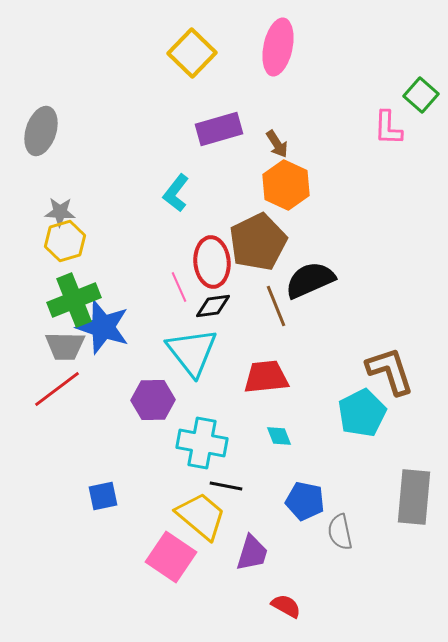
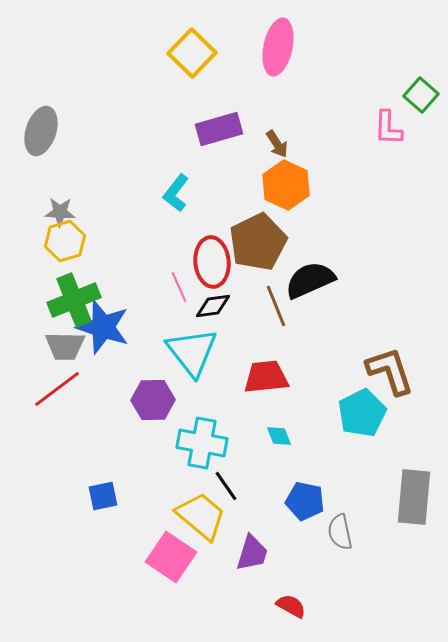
black line: rotated 44 degrees clockwise
red semicircle: moved 5 px right
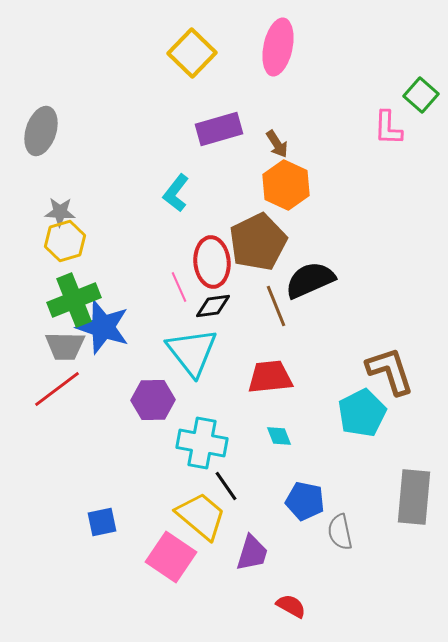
red trapezoid: moved 4 px right
blue square: moved 1 px left, 26 px down
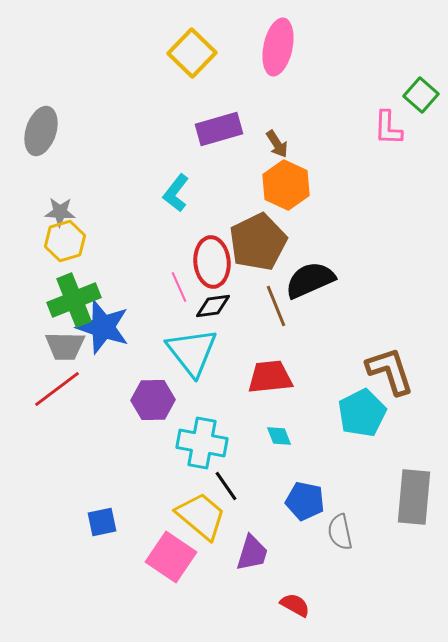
red semicircle: moved 4 px right, 1 px up
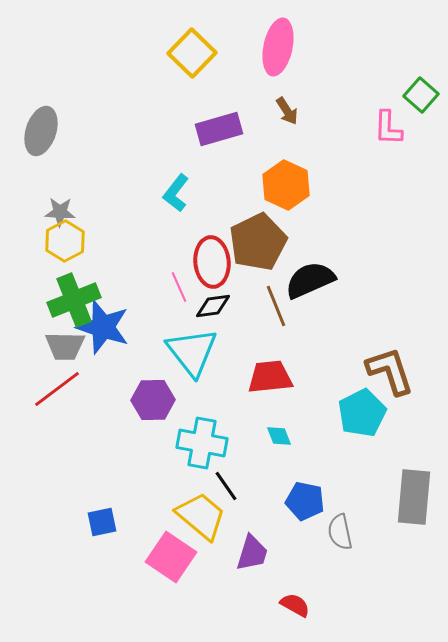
brown arrow: moved 10 px right, 33 px up
yellow hexagon: rotated 12 degrees counterclockwise
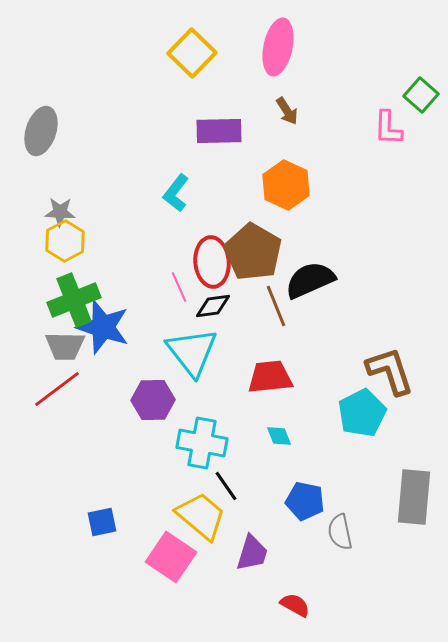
purple rectangle: moved 2 px down; rotated 15 degrees clockwise
brown pentagon: moved 5 px left, 10 px down; rotated 16 degrees counterclockwise
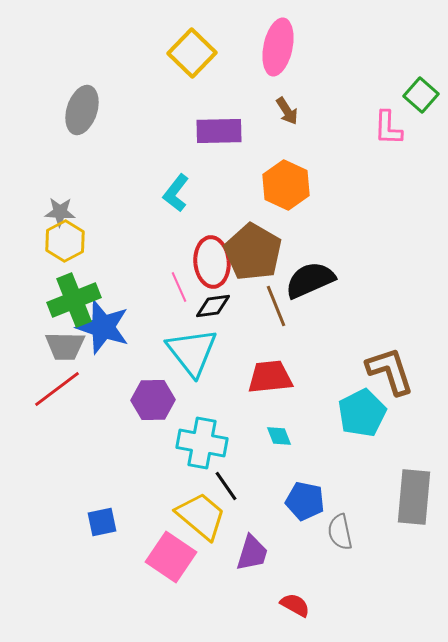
gray ellipse: moved 41 px right, 21 px up
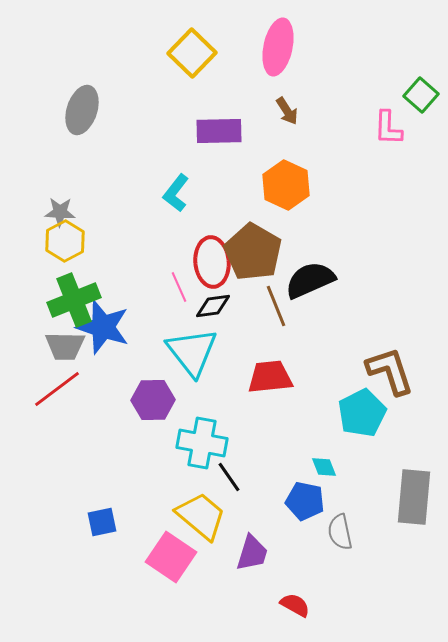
cyan diamond: moved 45 px right, 31 px down
black line: moved 3 px right, 9 px up
